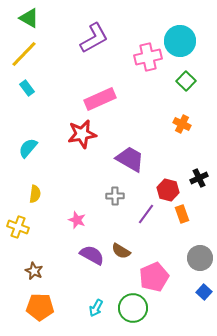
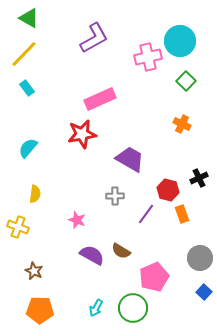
orange pentagon: moved 3 px down
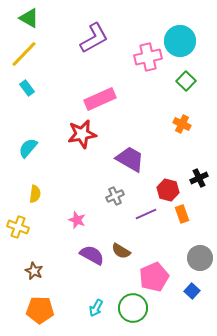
gray cross: rotated 24 degrees counterclockwise
purple line: rotated 30 degrees clockwise
blue square: moved 12 px left, 1 px up
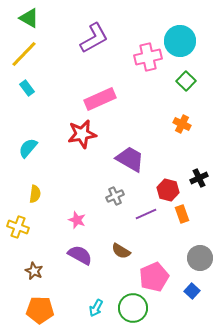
purple semicircle: moved 12 px left
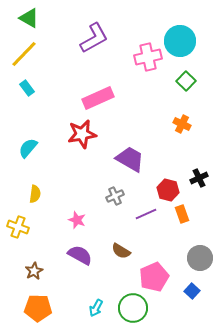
pink rectangle: moved 2 px left, 1 px up
brown star: rotated 18 degrees clockwise
orange pentagon: moved 2 px left, 2 px up
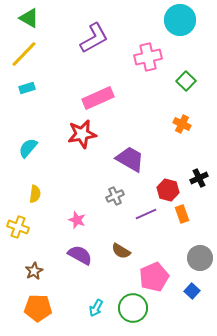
cyan circle: moved 21 px up
cyan rectangle: rotated 70 degrees counterclockwise
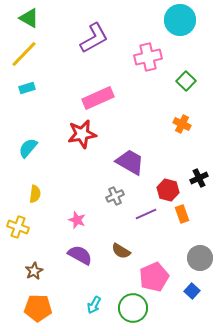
purple trapezoid: moved 3 px down
cyan arrow: moved 2 px left, 3 px up
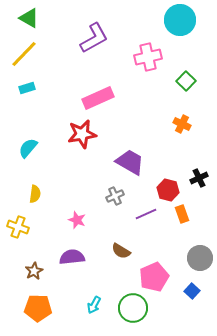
purple semicircle: moved 8 px left, 2 px down; rotated 35 degrees counterclockwise
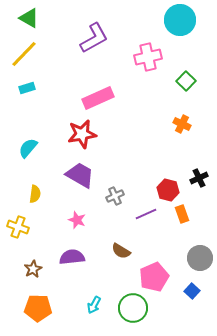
purple trapezoid: moved 50 px left, 13 px down
brown star: moved 1 px left, 2 px up
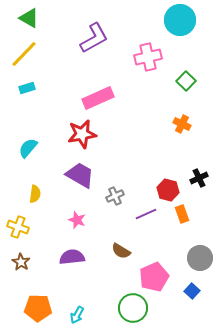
brown star: moved 12 px left, 7 px up; rotated 12 degrees counterclockwise
cyan arrow: moved 17 px left, 10 px down
